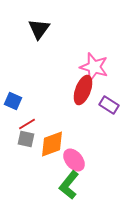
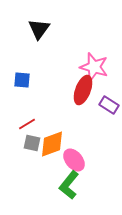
blue square: moved 9 px right, 21 px up; rotated 18 degrees counterclockwise
gray square: moved 6 px right, 4 px down
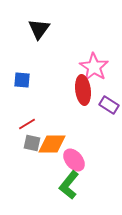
pink star: rotated 16 degrees clockwise
red ellipse: rotated 28 degrees counterclockwise
orange diamond: rotated 20 degrees clockwise
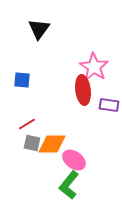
purple rectangle: rotated 24 degrees counterclockwise
pink ellipse: rotated 15 degrees counterclockwise
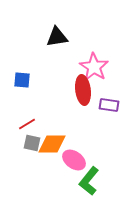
black triangle: moved 18 px right, 8 px down; rotated 45 degrees clockwise
green L-shape: moved 20 px right, 4 px up
